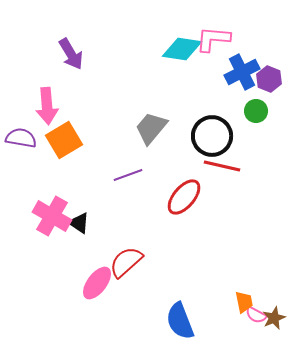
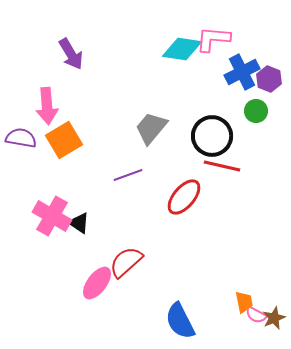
blue semicircle: rotated 6 degrees counterclockwise
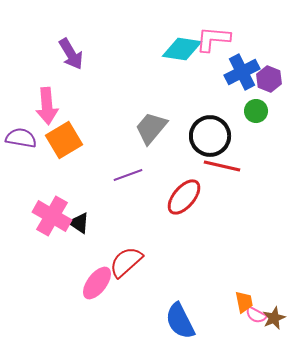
black circle: moved 2 px left
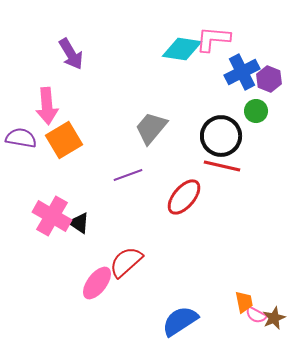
black circle: moved 11 px right
blue semicircle: rotated 84 degrees clockwise
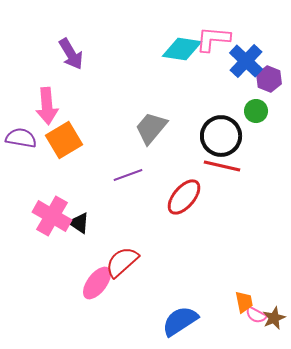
blue cross: moved 4 px right, 11 px up; rotated 20 degrees counterclockwise
red semicircle: moved 4 px left
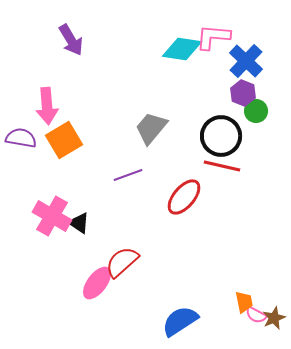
pink L-shape: moved 2 px up
purple arrow: moved 14 px up
purple hexagon: moved 26 px left, 14 px down
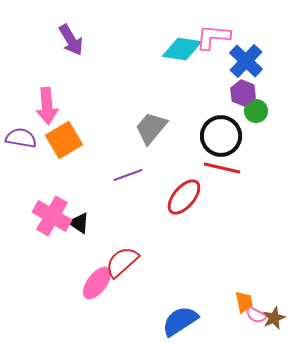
red line: moved 2 px down
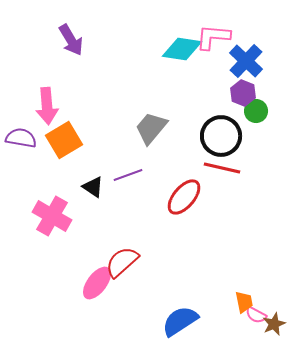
black triangle: moved 14 px right, 36 px up
brown star: moved 6 px down
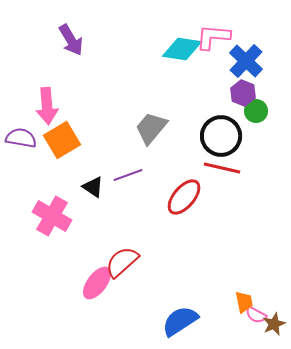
orange square: moved 2 px left
